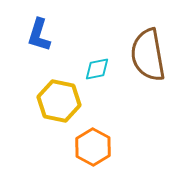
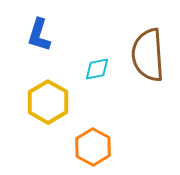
brown semicircle: rotated 6 degrees clockwise
yellow hexagon: moved 11 px left, 1 px down; rotated 18 degrees clockwise
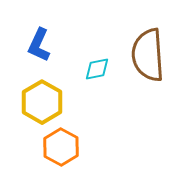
blue L-shape: moved 10 px down; rotated 8 degrees clockwise
yellow hexagon: moved 6 px left
orange hexagon: moved 32 px left
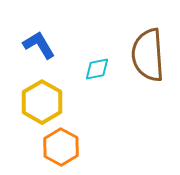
blue L-shape: rotated 124 degrees clockwise
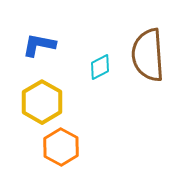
blue L-shape: rotated 48 degrees counterclockwise
cyan diamond: moved 3 px right, 2 px up; rotated 16 degrees counterclockwise
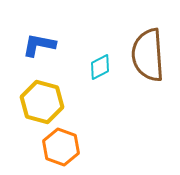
yellow hexagon: rotated 15 degrees counterclockwise
orange hexagon: rotated 9 degrees counterclockwise
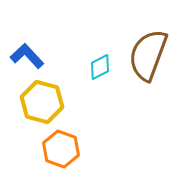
blue L-shape: moved 12 px left, 11 px down; rotated 36 degrees clockwise
brown semicircle: rotated 24 degrees clockwise
orange hexagon: moved 2 px down
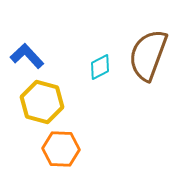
orange hexagon: rotated 18 degrees counterclockwise
